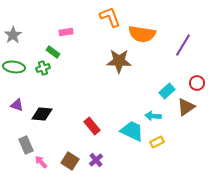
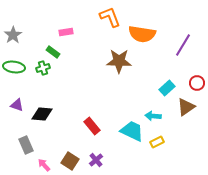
cyan rectangle: moved 3 px up
pink arrow: moved 3 px right, 3 px down
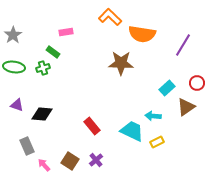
orange L-shape: rotated 25 degrees counterclockwise
brown star: moved 2 px right, 2 px down
gray rectangle: moved 1 px right, 1 px down
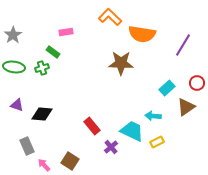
green cross: moved 1 px left
purple cross: moved 15 px right, 13 px up
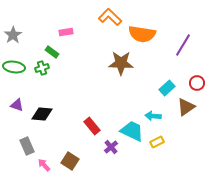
green rectangle: moved 1 px left
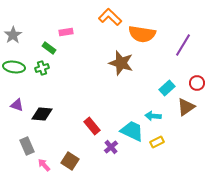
green rectangle: moved 3 px left, 4 px up
brown star: rotated 15 degrees clockwise
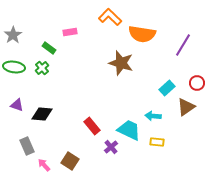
pink rectangle: moved 4 px right
green cross: rotated 24 degrees counterclockwise
cyan trapezoid: moved 3 px left, 1 px up
yellow rectangle: rotated 32 degrees clockwise
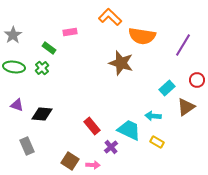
orange semicircle: moved 2 px down
red circle: moved 3 px up
yellow rectangle: rotated 24 degrees clockwise
pink arrow: moved 49 px right; rotated 136 degrees clockwise
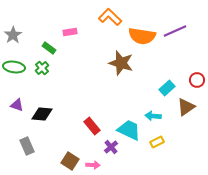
purple line: moved 8 px left, 14 px up; rotated 35 degrees clockwise
yellow rectangle: rotated 56 degrees counterclockwise
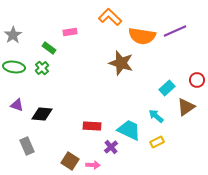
cyan arrow: moved 3 px right; rotated 35 degrees clockwise
red rectangle: rotated 48 degrees counterclockwise
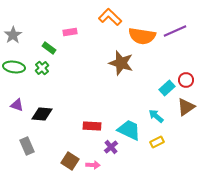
red circle: moved 11 px left
